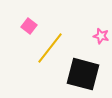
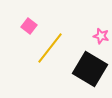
black square: moved 7 px right, 5 px up; rotated 16 degrees clockwise
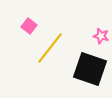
black square: rotated 12 degrees counterclockwise
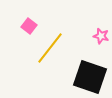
black square: moved 8 px down
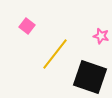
pink square: moved 2 px left
yellow line: moved 5 px right, 6 px down
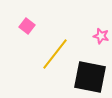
black square: rotated 8 degrees counterclockwise
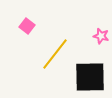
black square: rotated 12 degrees counterclockwise
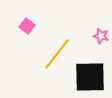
yellow line: moved 2 px right
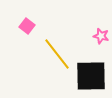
yellow line: rotated 76 degrees counterclockwise
black square: moved 1 px right, 1 px up
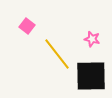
pink star: moved 9 px left, 3 px down
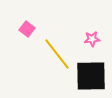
pink square: moved 3 px down
pink star: rotated 21 degrees counterclockwise
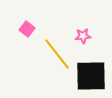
pink star: moved 9 px left, 3 px up
